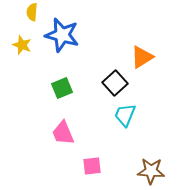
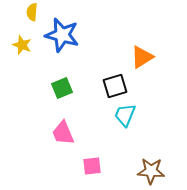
black square: moved 3 px down; rotated 25 degrees clockwise
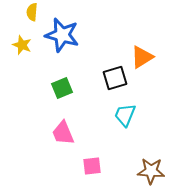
black square: moved 8 px up
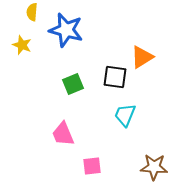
blue star: moved 4 px right, 5 px up
black square: moved 1 px up; rotated 25 degrees clockwise
green square: moved 11 px right, 4 px up
pink trapezoid: moved 1 px down
brown star: moved 3 px right, 4 px up
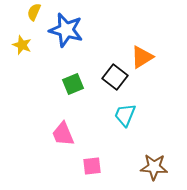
yellow semicircle: moved 2 px right; rotated 18 degrees clockwise
black square: rotated 30 degrees clockwise
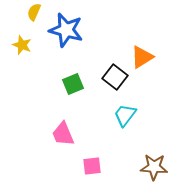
cyan trapezoid: rotated 15 degrees clockwise
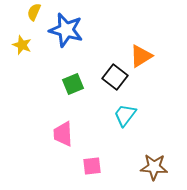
orange triangle: moved 1 px left, 1 px up
pink trapezoid: rotated 20 degrees clockwise
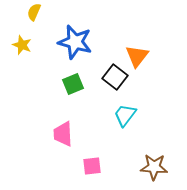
blue star: moved 9 px right, 12 px down
orange triangle: moved 4 px left; rotated 20 degrees counterclockwise
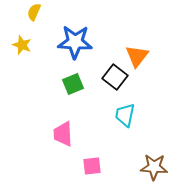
blue star: rotated 12 degrees counterclockwise
cyan trapezoid: rotated 25 degrees counterclockwise
